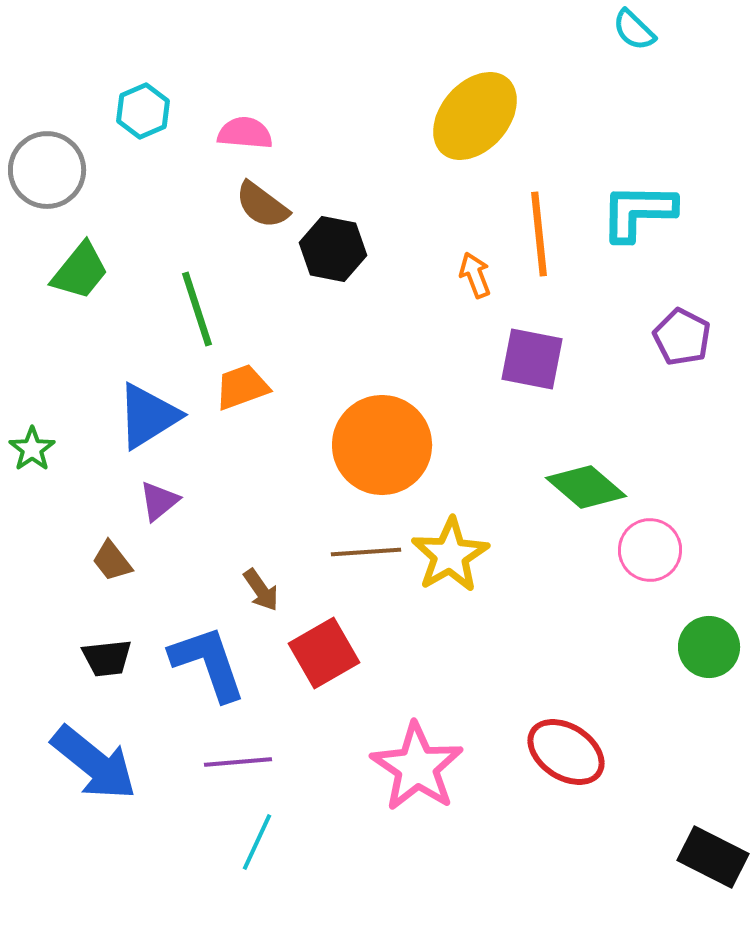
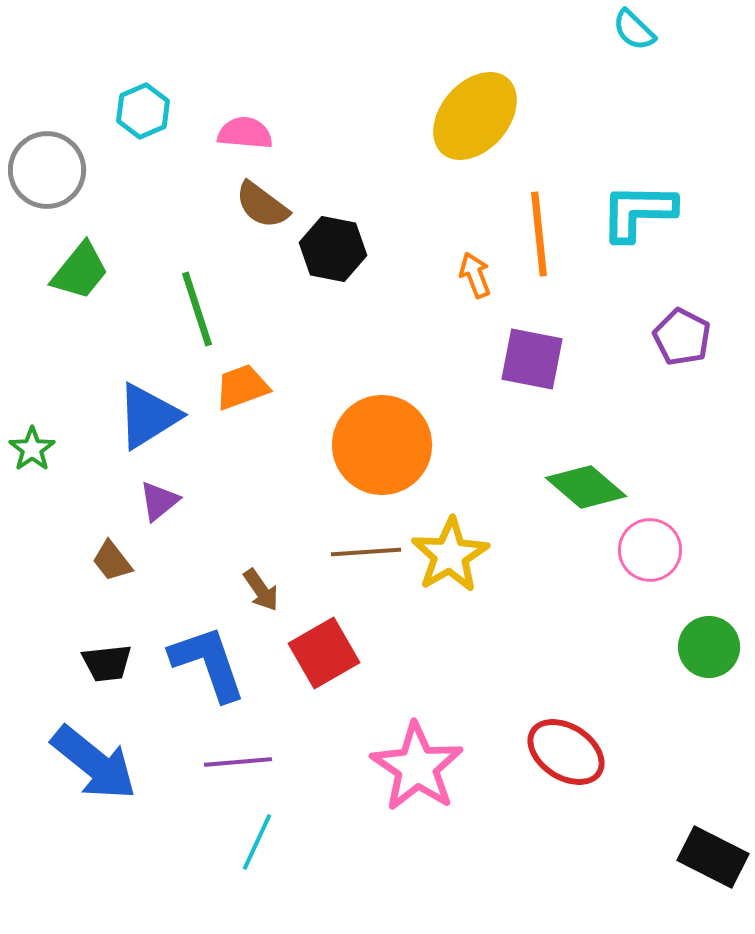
black trapezoid: moved 5 px down
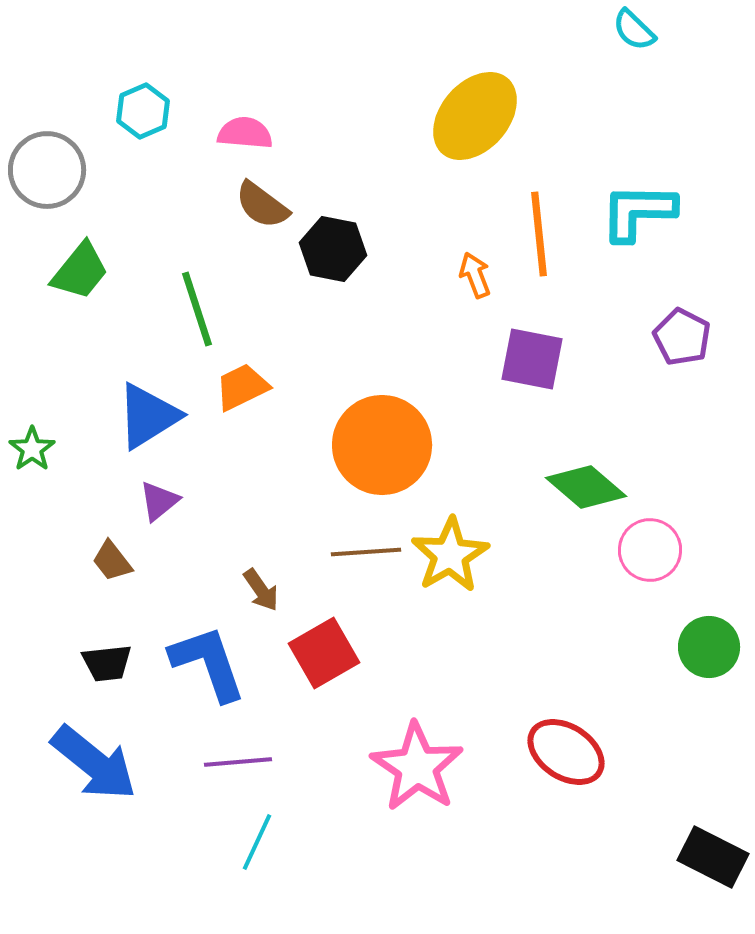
orange trapezoid: rotated 6 degrees counterclockwise
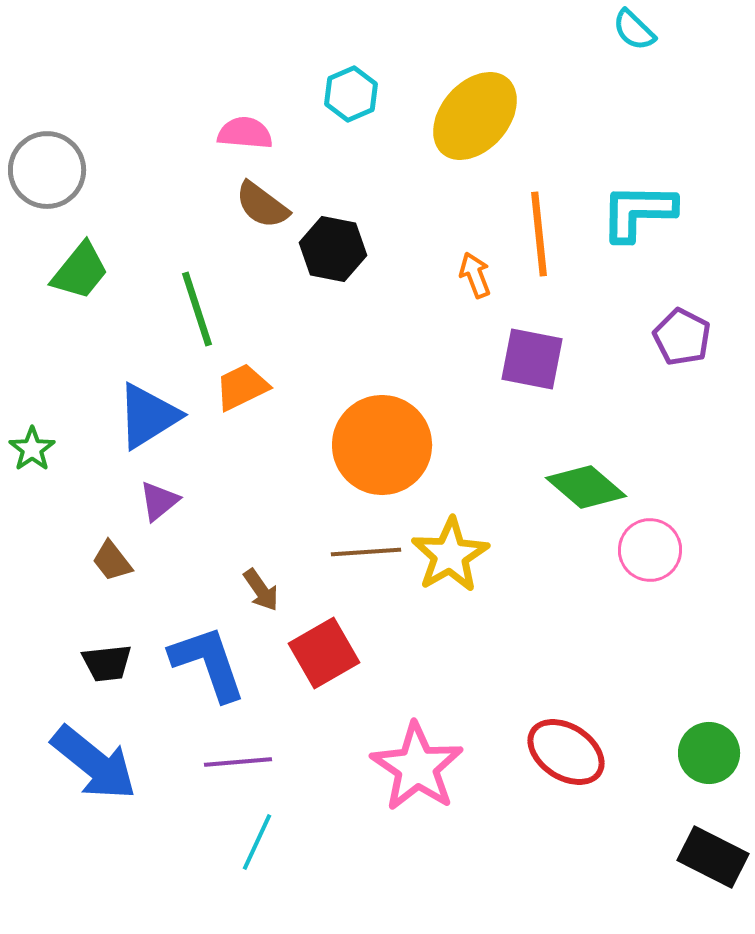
cyan hexagon: moved 208 px right, 17 px up
green circle: moved 106 px down
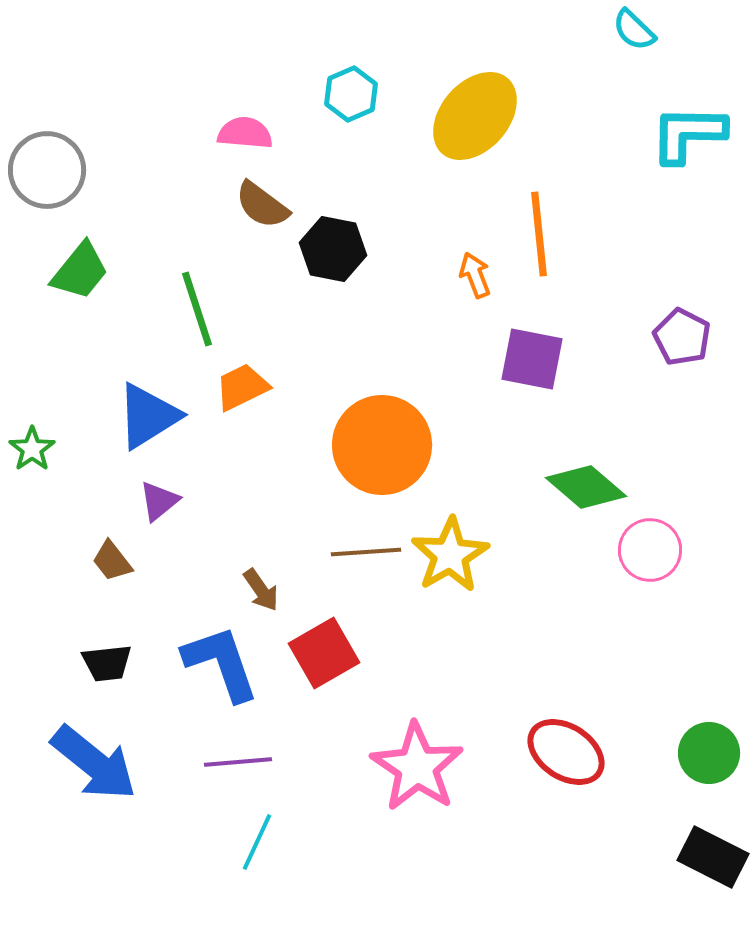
cyan L-shape: moved 50 px right, 78 px up
blue L-shape: moved 13 px right
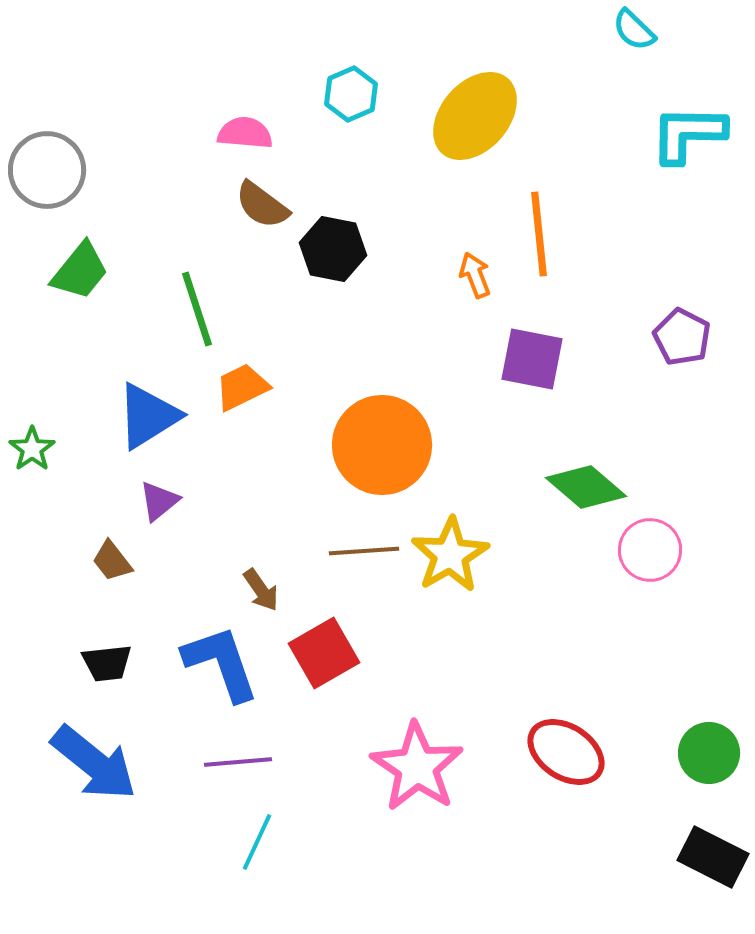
brown line: moved 2 px left, 1 px up
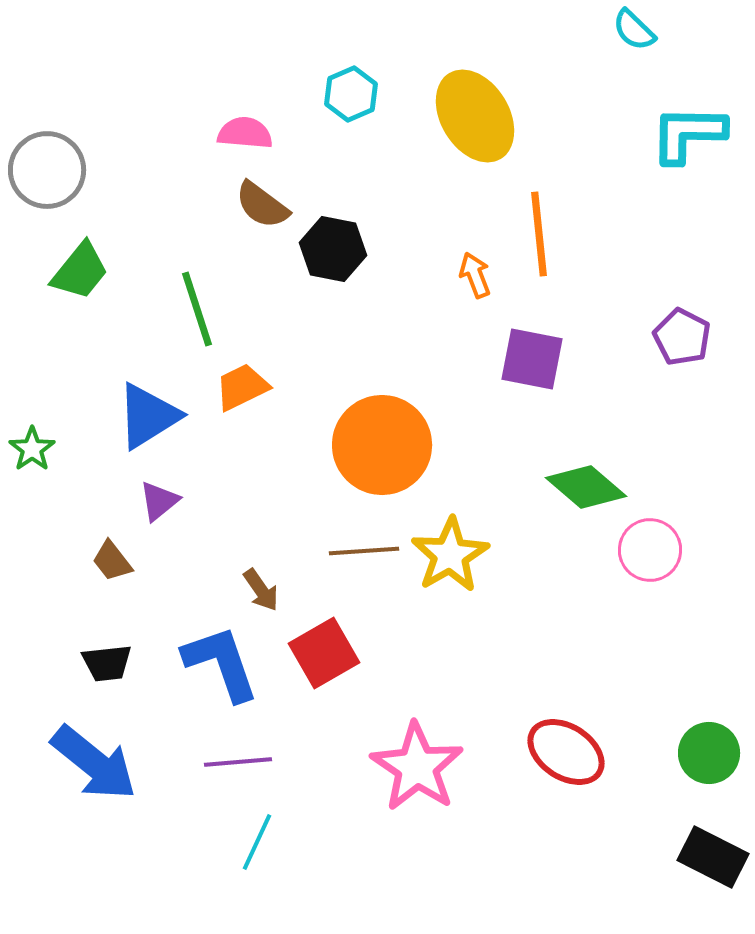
yellow ellipse: rotated 72 degrees counterclockwise
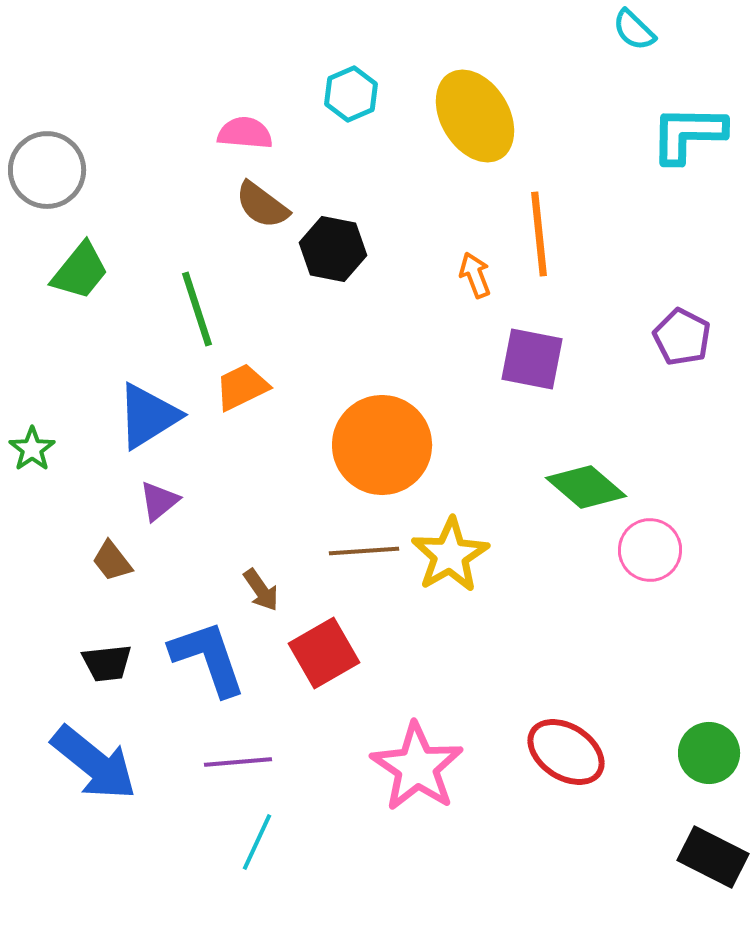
blue L-shape: moved 13 px left, 5 px up
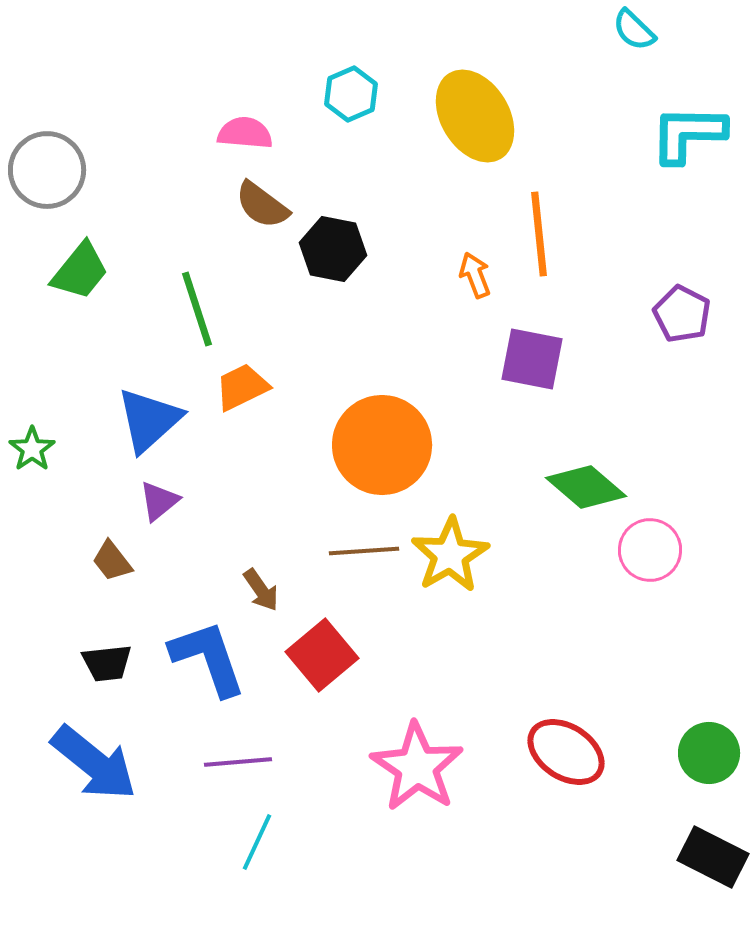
purple pentagon: moved 23 px up
blue triangle: moved 1 px right, 4 px down; rotated 10 degrees counterclockwise
red square: moved 2 px left, 2 px down; rotated 10 degrees counterclockwise
